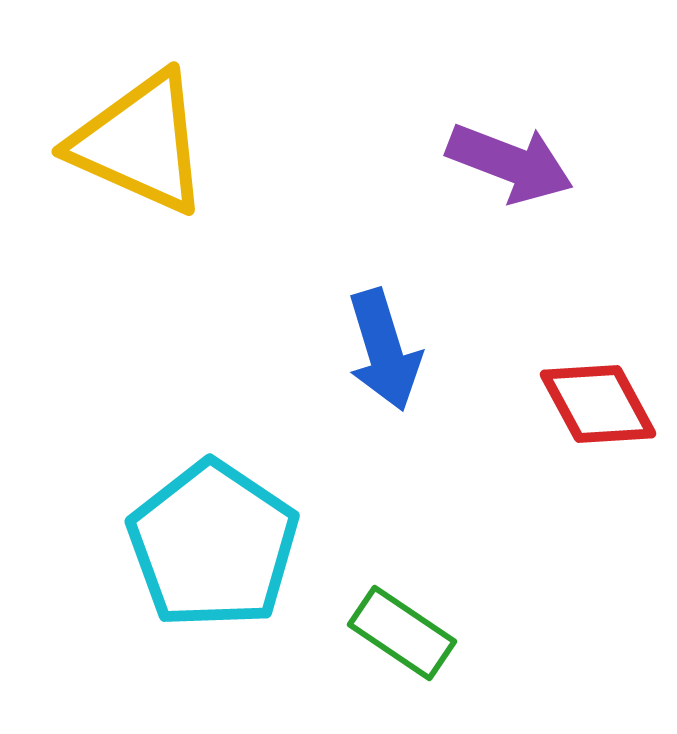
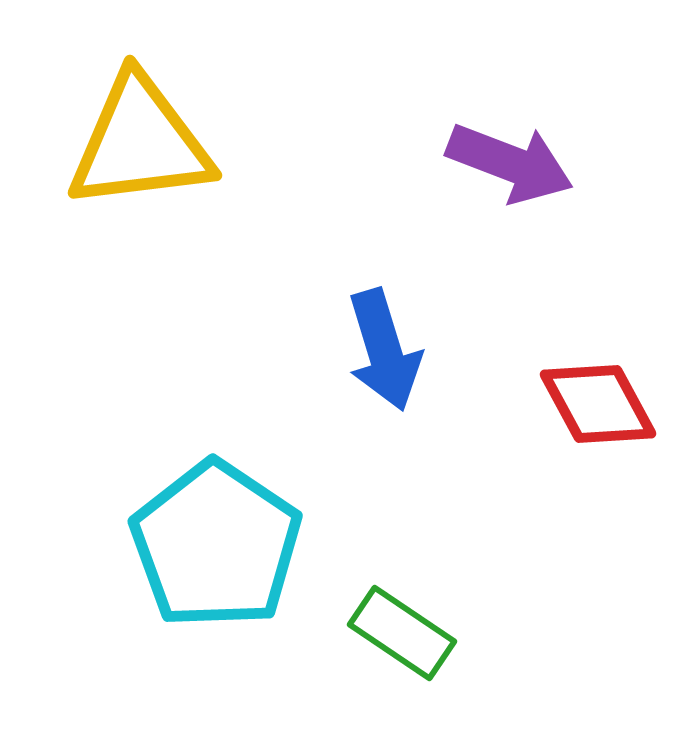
yellow triangle: rotated 31 degrees counterclockwise
cyan pentagon: moved 3 px right
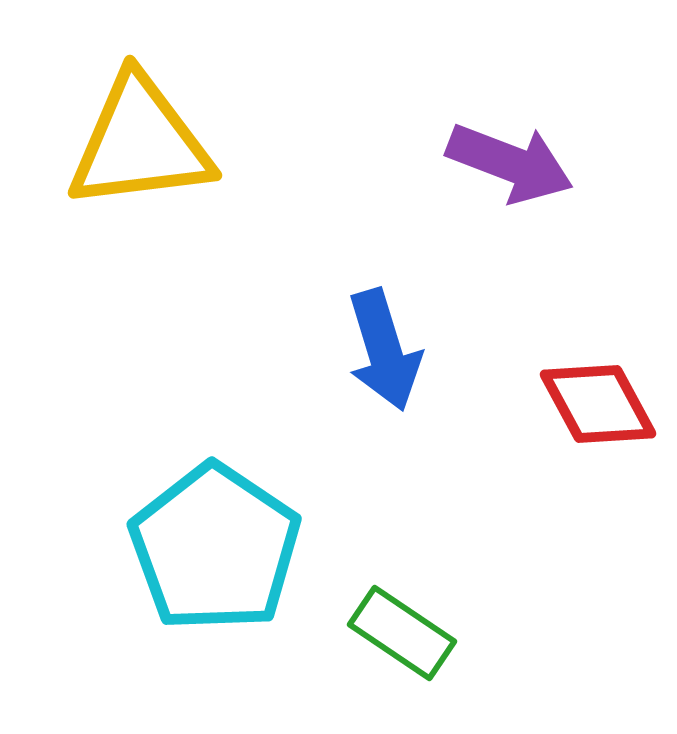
cyan pentagon: moved 1 px left, 3 px down
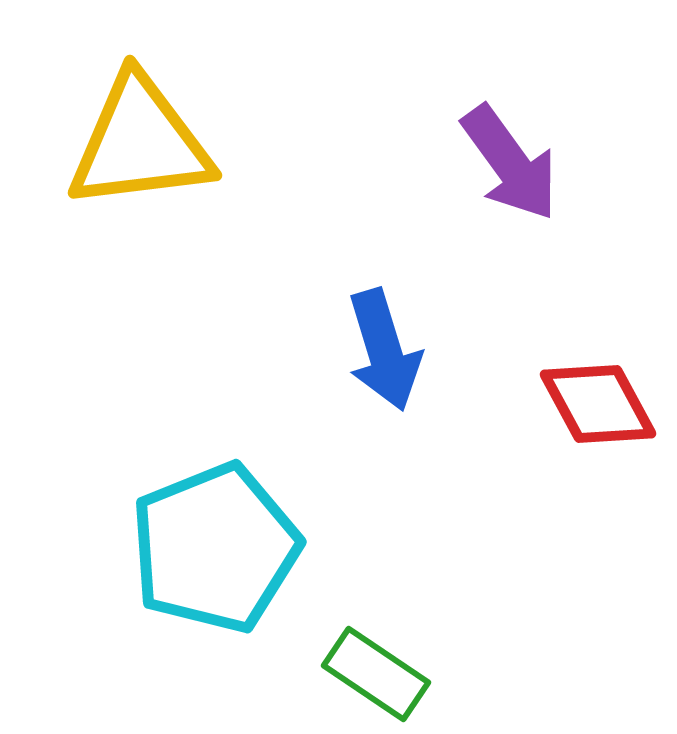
purple arrow: rotated 33 degrees clockwise
cyan pentagon: rotated 16 degrees clockwise
green rectangle: moved 26 px left, 41 px down
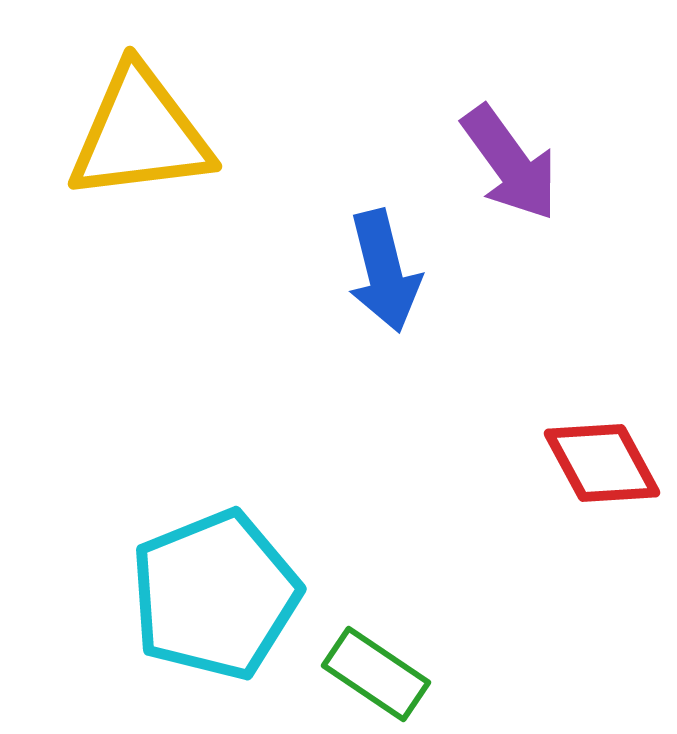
yellow triangle: moved 9 px up
blue arrow: moved 79 px up; rotated 3 degrees clockwise
red diamond: moved 4 px right, 59 px down
cyan pentagon: moved 47 px down
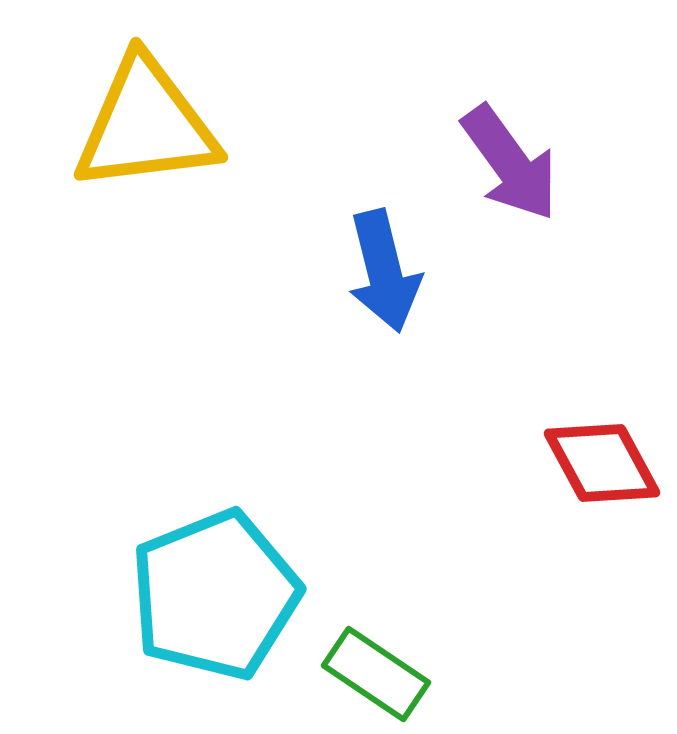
yellow triangle: moved 6 px right, 9 px up
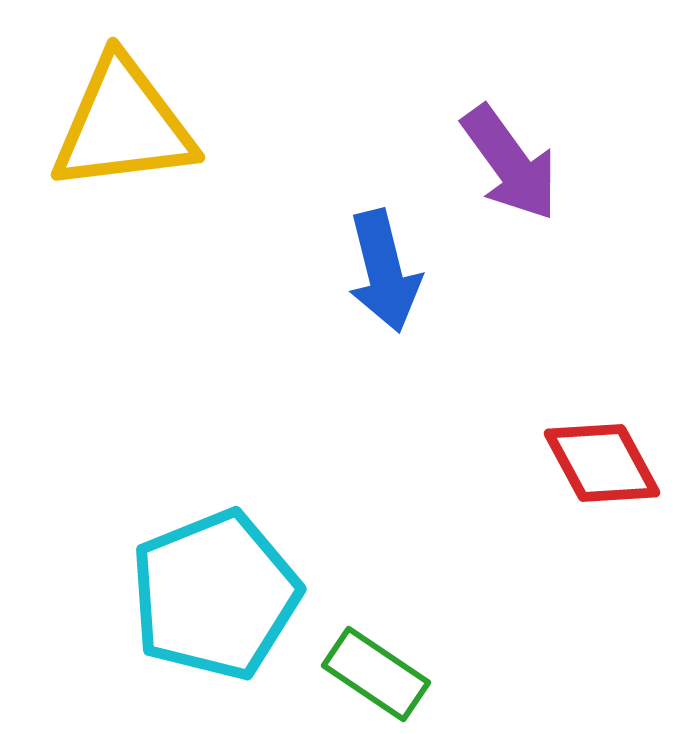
yellow triangle: moved 23 px left
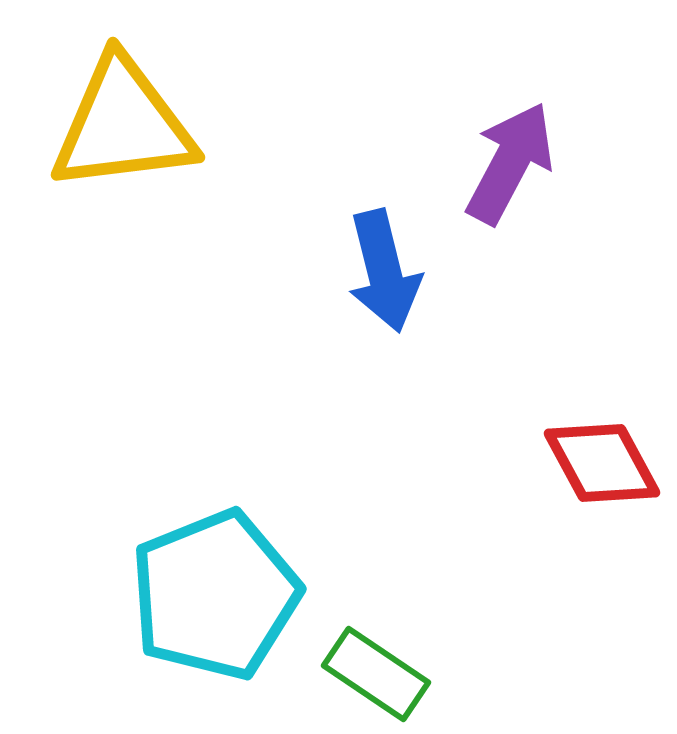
purple arrow: rotated 116 degrees counterclockwise
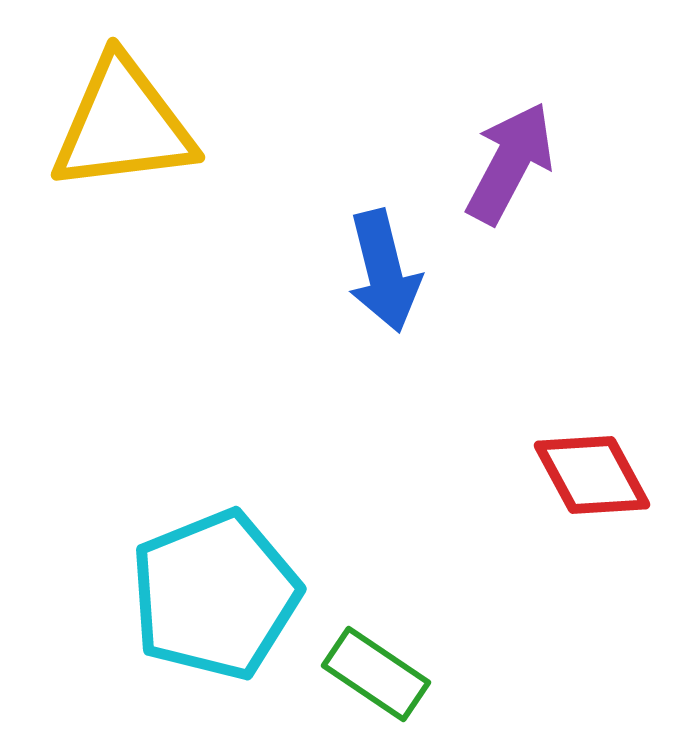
red diamond: moved 10 px left, 12 px down
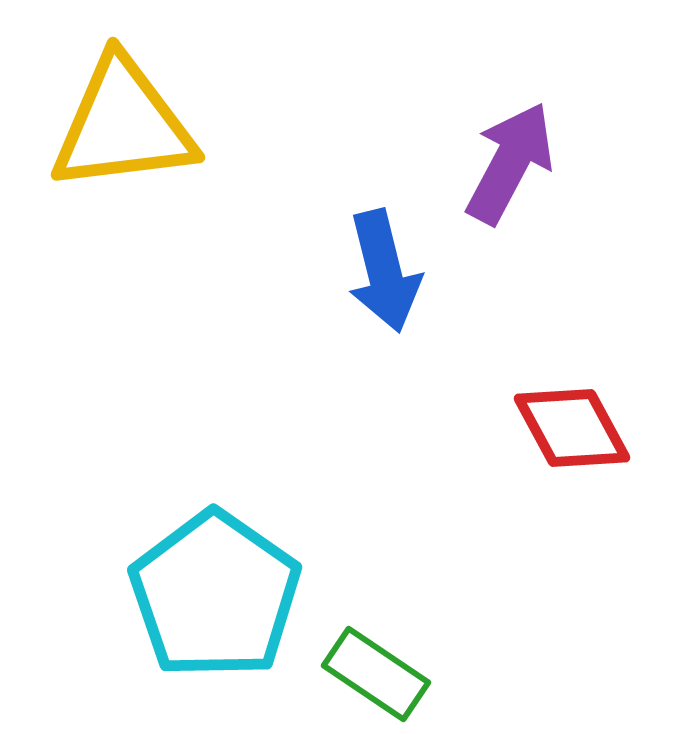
red diamond: moved 20 px left, 47 px up
cyan pentagon: rotated 15 degrees counterclockwise
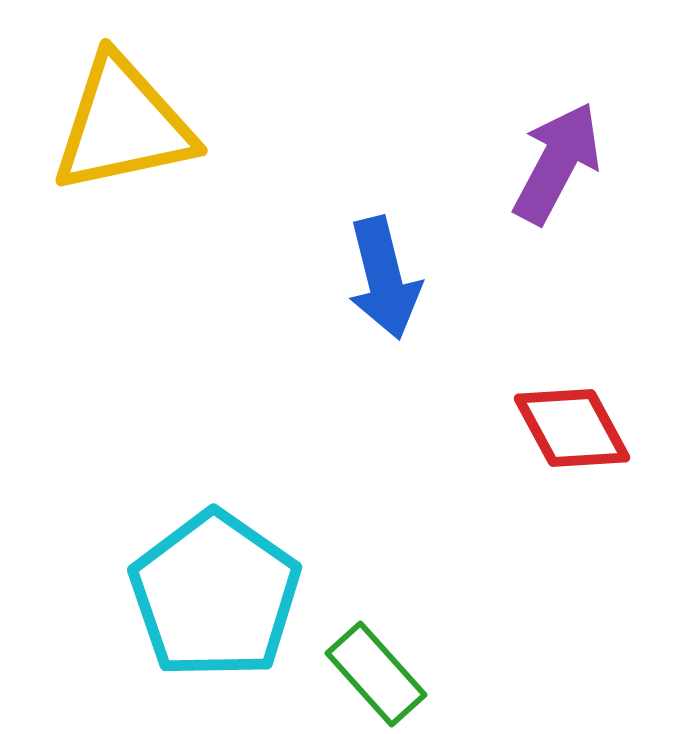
yellow triangle: rotated 5 degrees counterclockwise
purple arrow: moved 47 px right
blue arrow: moved 7 px down
green rectangle: rotated 14 degrees clockwise
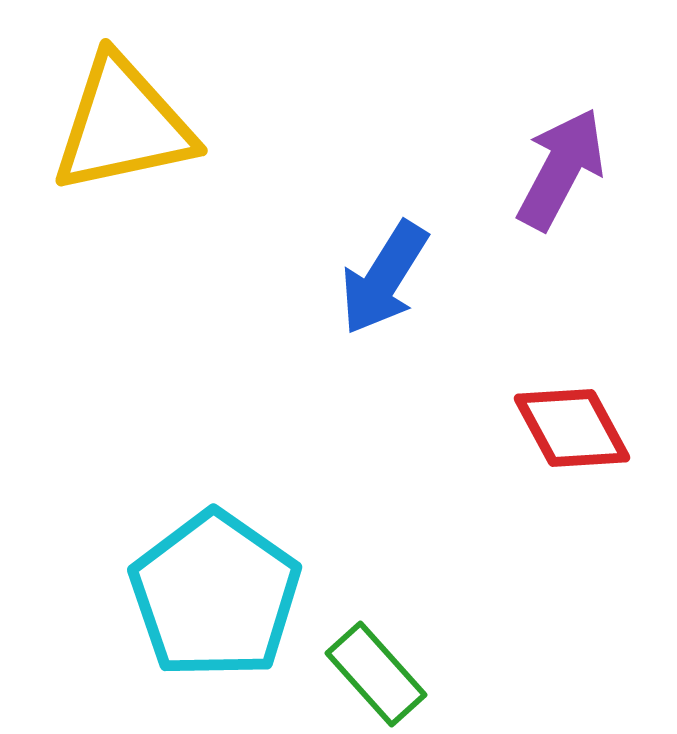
purple arrow: moved 4 px right, 6 px down
blue arrow: rotated 46 degrees clockwise
